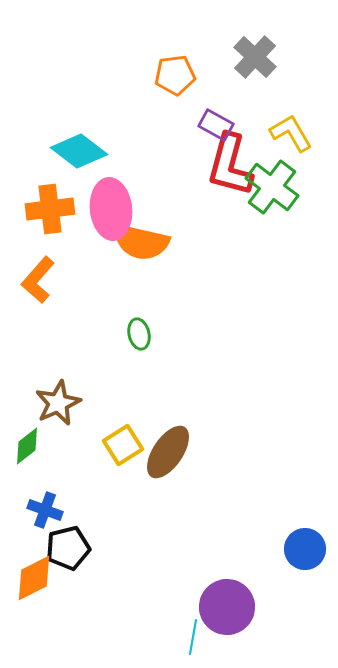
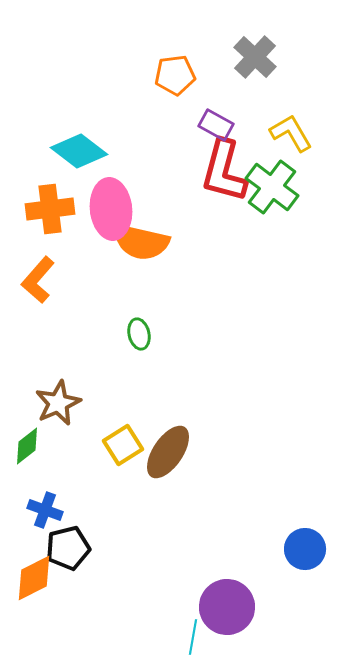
red L-shape: moved 6 px left, 6 px down
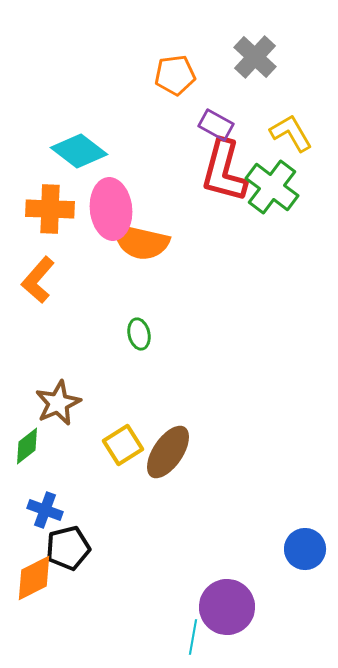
orange cross: rotated 9 degrees clockwise
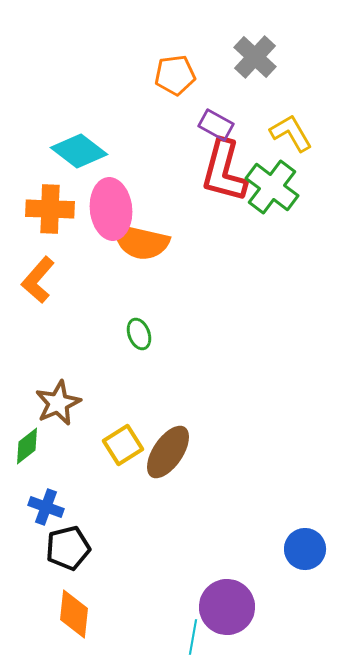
green ellipse: rotated 8 degrees counterclockwise
blue cross: moved 1 px right, 3 px up
orange diamond: moved 40 px right, 36 px down; rotated 57 degrees counterclockwise
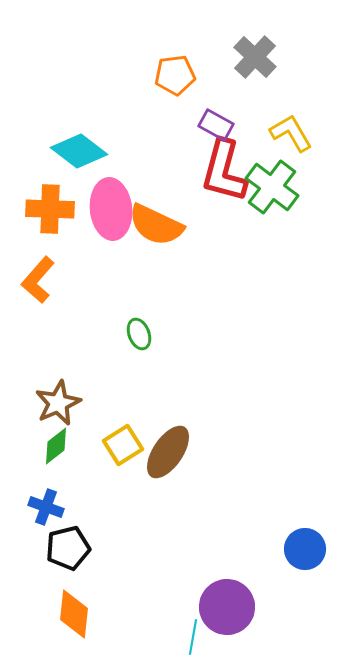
orange semicircle: moved 15 px right, 17 px up; rotated 12 degrees clockwise
green diamond: moved 29 px right
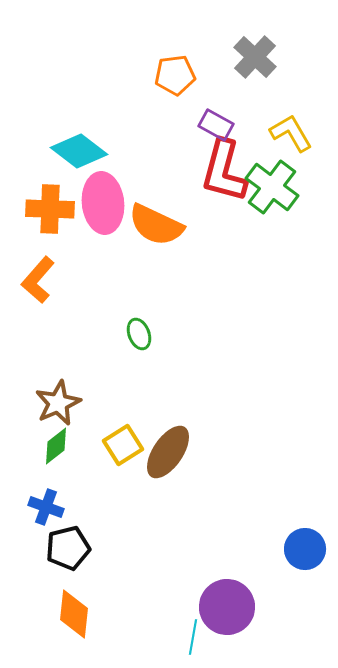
pink ellipse: moved 8 px left, 6 px up
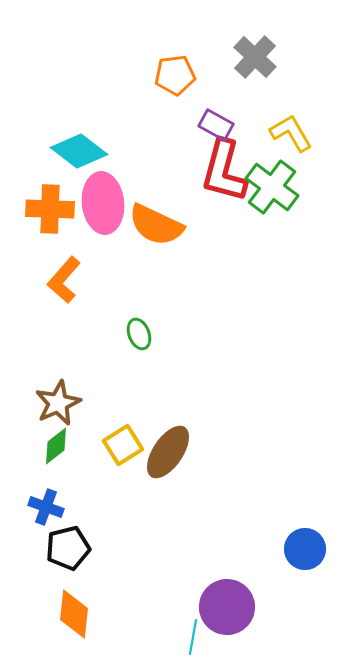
orange L-shape: moved 26 px right
